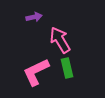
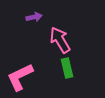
pink L-shape: moved 16 px left, 5 px down
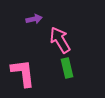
purple arrow: moved 2 px down
pink L-shape: moved 3 px right, 4 px up; rotated 108 degrees clockwise
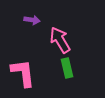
purple arrow: moved 2 px left, 1 px down; rotated 21 degrees clockwise
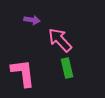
pink arrow: rotated 12 degrees counterclockwise
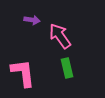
pink arrow: moved 4 px up; rotated 8 degrees clockwise
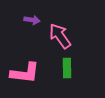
green rectangle: rotated 12 degrees clockwise
pink L-shape: moved 2 px right; rotated 104 degrees clockwise
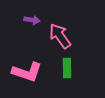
pink L-shape: moved 2 px right, 1 px up; rotated 12 degrees clockwise
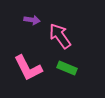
green rectangle: rotated 66 degrees counterclockwise
pink L-shape: moved 1 px right, 4 px up; rotated 44 degrees clockwise
